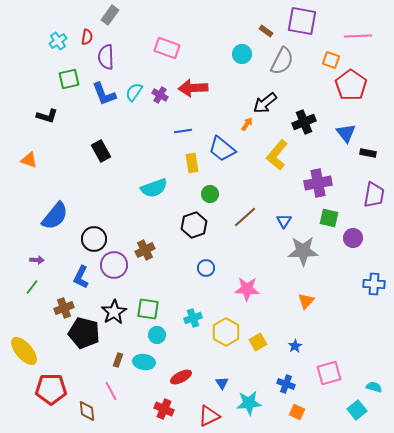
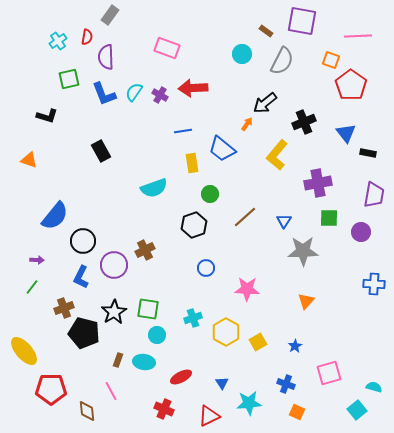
green square at (329, 218): rotated 12 degrees counterclockwise
purple circle at (353, 238): moved 8 px right, 6 px up
black circle at (94, 239): moved 11 px left, 2 px down
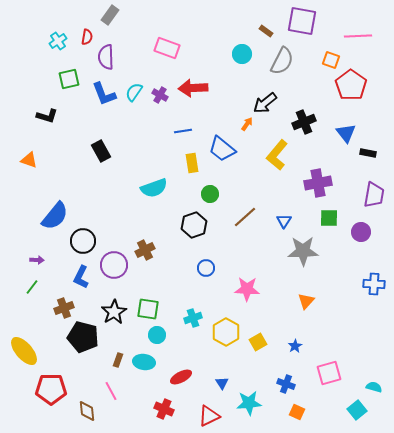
black pentagon at (84, 333): moved 1 px left, 4 px down
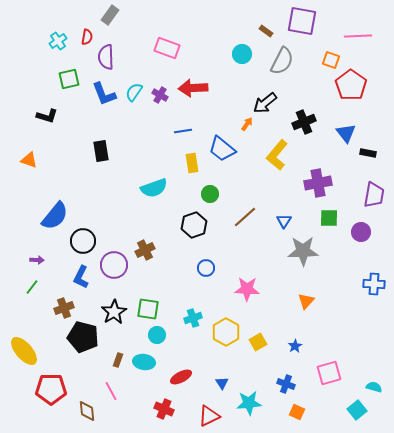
black rectangle at (101, 151): rotated 20 degrees clockwise
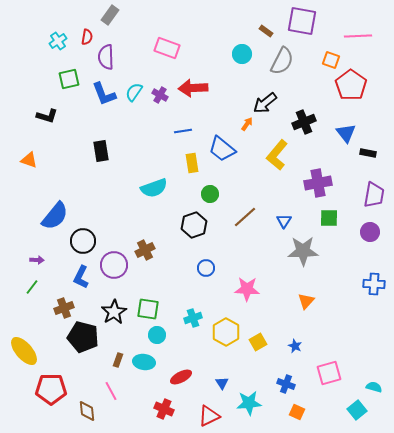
purple circle at (361, 232): moved 9 px right
blue star at (295, 346): rotated 16 degrees counterclockwise
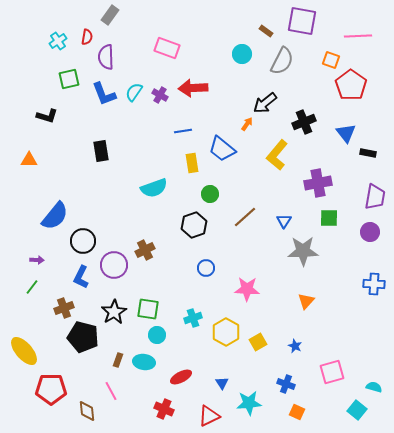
orange triangle at (29, 160): rotated 18 degrees counterclockwise
purple trapezoid at (374, 195): moved 1 px right, 2 px down
pink square at (329, 373): moved 3 px right, 1 px up
cyan square at (357, 410): rotated 12 degrees counterclockwise
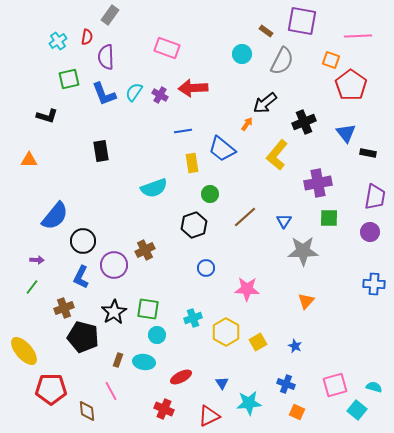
pink square at (332, 372): moved 3 px right, 13 px down
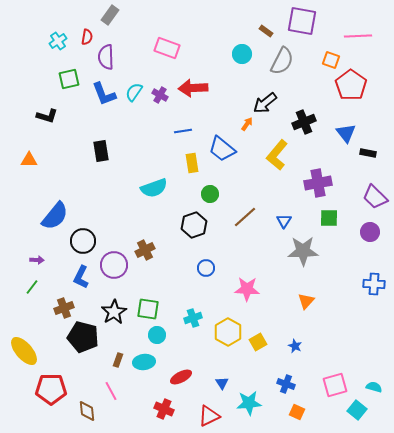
purple trapezoid at (375, 197): rotated 124 degrees clockwise
yellow hexagon at (226, 332): moved 2 px right
cyan ellipse at (144, 362): rotated 15 degrees counterclockwise
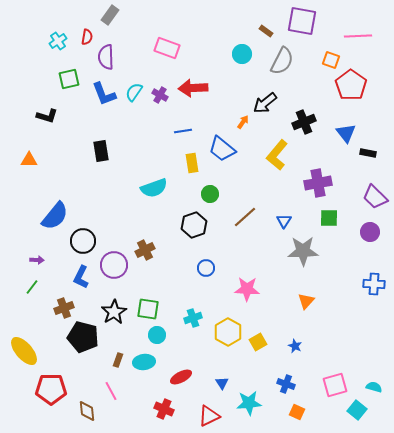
orange arrow at (247, 124): moved 4 px left, 2 px up
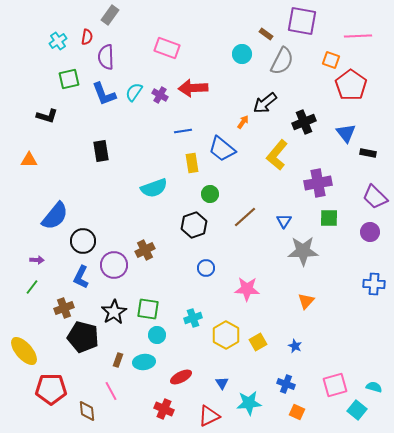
brown rectangle at (266, 31): moved 3 px down
yellow hexagon at (228, 332): moved 2 px left, 3 px down
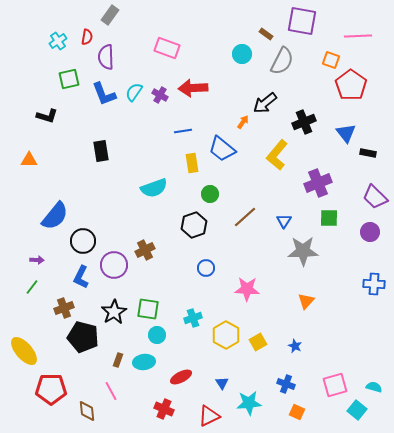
purple cross at (318, 183): rotated 12 degrees counterclockwise
